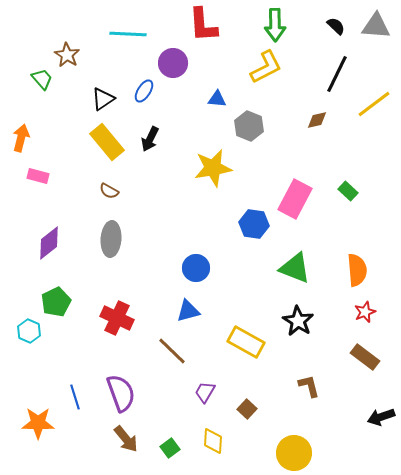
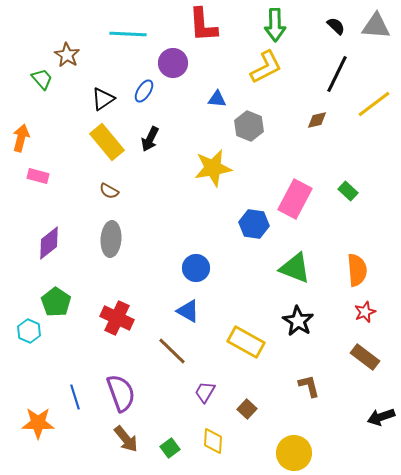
green pentagon at (56, 302): rotated 12 degrees counterclockwise
blue triangle at (188, 311): rotated 45 degrees clockwise
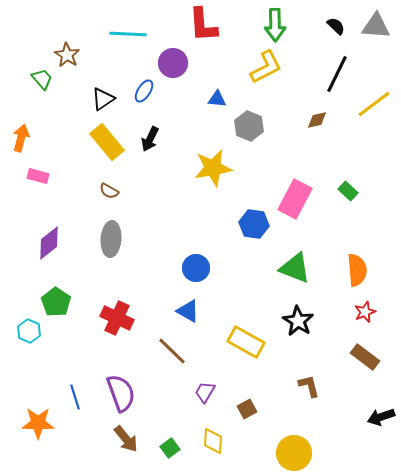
brown square at (247, 409): rotated 18 degrees clockwise
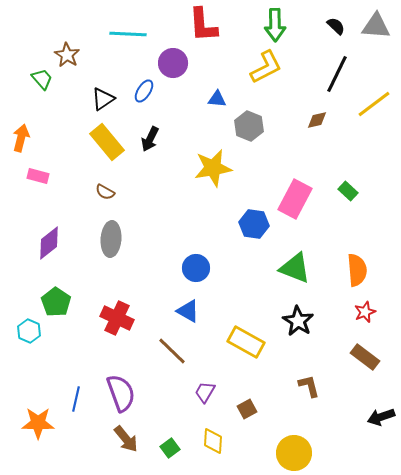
brown semicircle at (109, 191): moved 4 px left, 1 px down
blue line at (75, 397): moved 1 px right, 2 px down; rotated 30 degrees clockwise
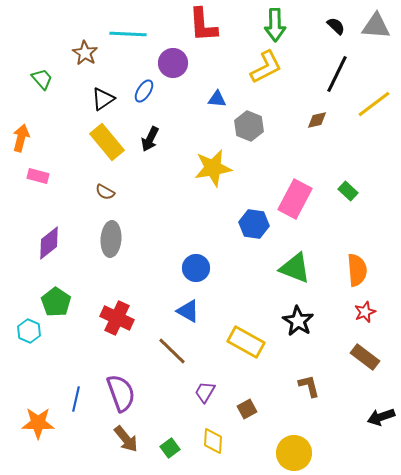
brown star at (67, 55): moved 18 px right, 2 px up
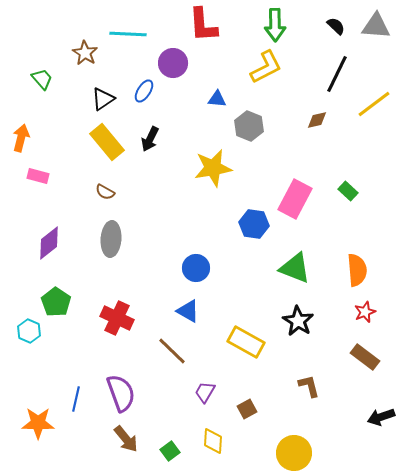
green square at (170, 448): moved 3 px down
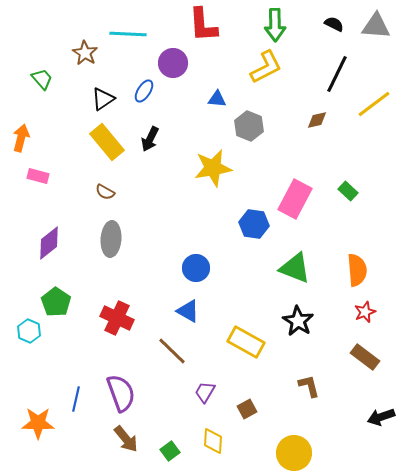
black semicircle at (336, 26): moved 2 px left, 2 px up; rotated 18 degrees counterclockwise
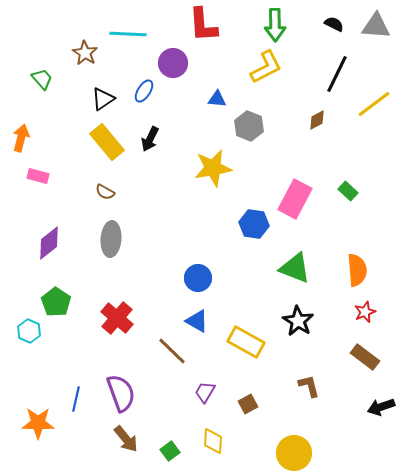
brown diamond at (317, 120): rotated 15 degrees counterclockwise
blue circle at (196, 268): moved 2 px right, 10 px down
blue triangle at (188, 311): moved 9 px right, 10 px down
red cross at (117, 318): rotated 16 degrees clockwise
brown square at (247, 409): moved 1 px right, 5 px up
black arrow at (381, 417): moved 10 px up
